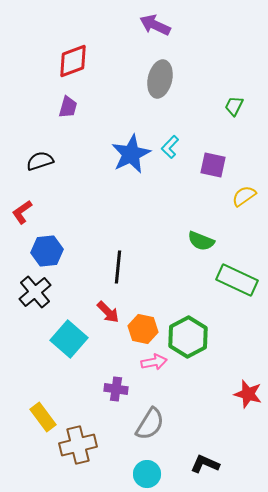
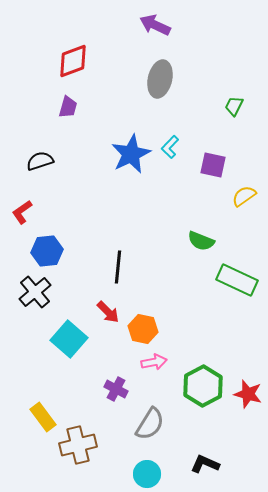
green hexagon: moved 15 px right, 49 px down
purple cross: rotated 20 degrees clockwise
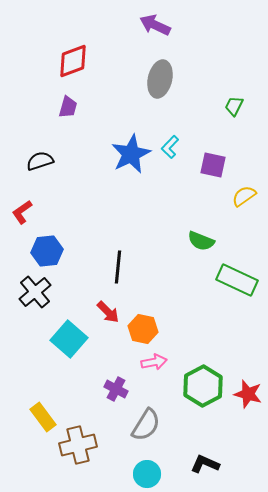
gray semicircle: moved 4 px left, 1 px down
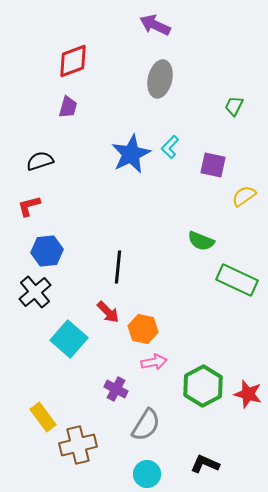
red L-shape: moved 7 px right, 6 px up; rotated 20 degrees clockwise
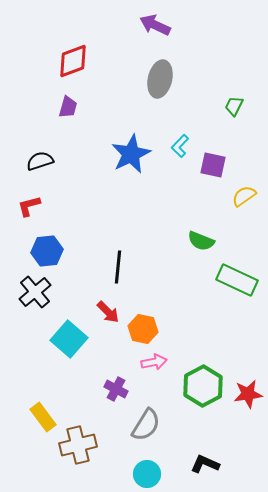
cyan L-shape: moved 10 px right, 1 px up
red star: rotated 24 degrees counterclockwise
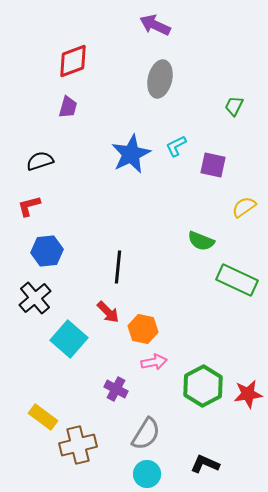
cyan L-shape: moved 4 px left; rotated 20 degrees clockwise
yellow semicircle: moved 11 px down
black cross: moved 6 px down
yellow rectangle: rotated 16 degrees counterclockwise
gray semicircle: moved 9 px down
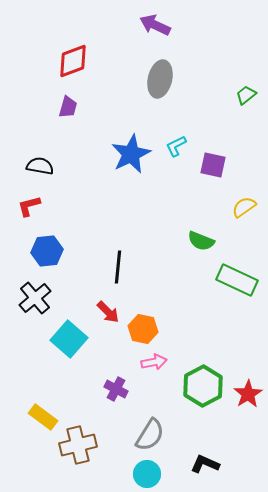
green trapezoid: moved 12 px right, 11 px up; rotated 25 degrees clockwise
black semicircle: moved 5 px down; rotated 28 degrees clockwise
red star: rotated 24 degrees counterclockwise
gray semicircle: moved 4 px right, 1 px down
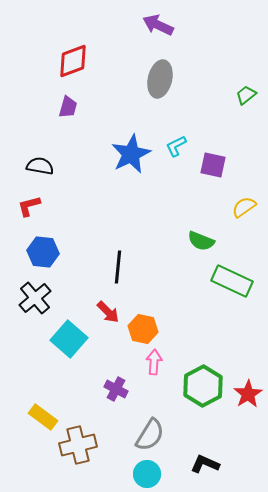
purple arrow: moved 3 px right
blue hexagon: moved 4 px left, 1 px down; rotated 12 degrees clockwise
green rectangle: moved 5 px left, 1 px down
pink arrow: rotated 75 degrees counterclockwise
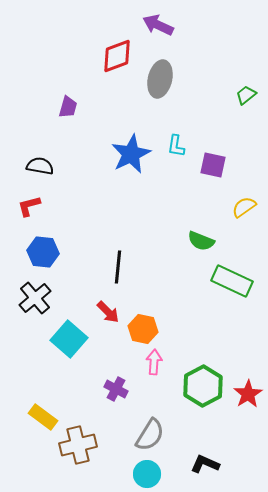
red diamond: moved 44 px right, 5 px up
cyan L-shape: rotated 55 degrees counterclockwise
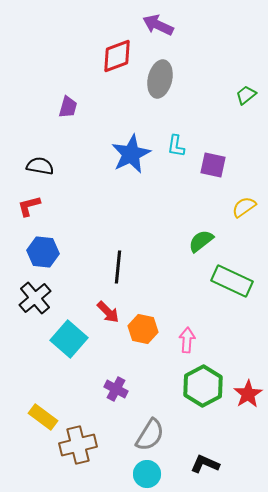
green semicircle: rotated 120 degrees clockwise
pink arrow: moved 33 px right, 22 px up
